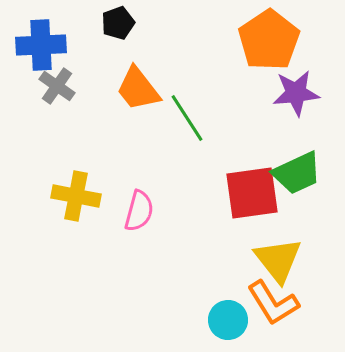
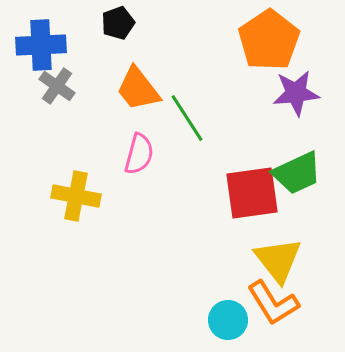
pink semicircle: moved 57 px up
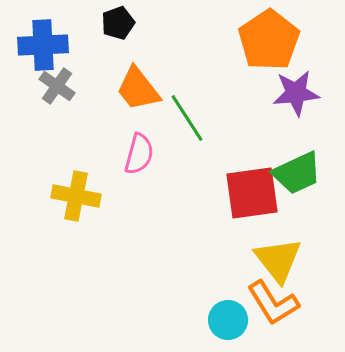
blue cross: moved 2 px right
